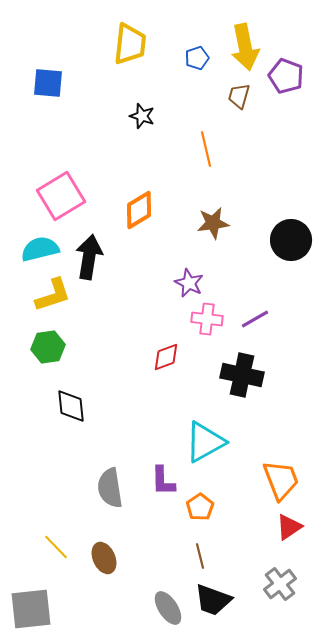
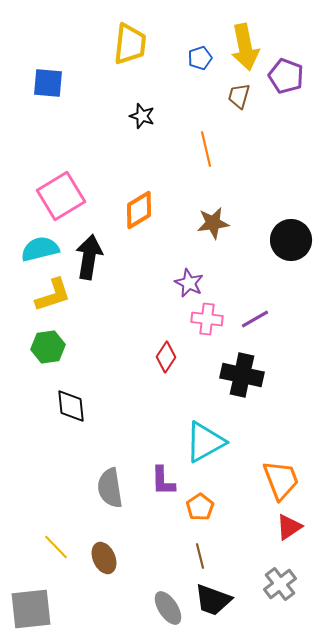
blue pentagon: moved 3 px right
red diamond: rotated 36 degrees counterclockwise
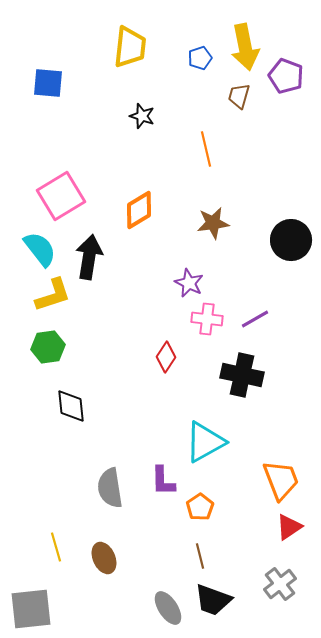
yellow trapezoid: moved 3 px down
cyan semicircle: rotated 66 degrees clockwise
yellow line: rotated 28 degrees clockwise
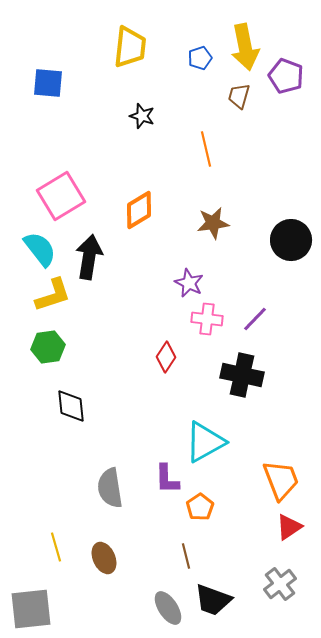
purple line: rotated 16 degrees counterclockwise
purple L-shape: moved 4 px right, 2 px up
brown line: moved 14 px left
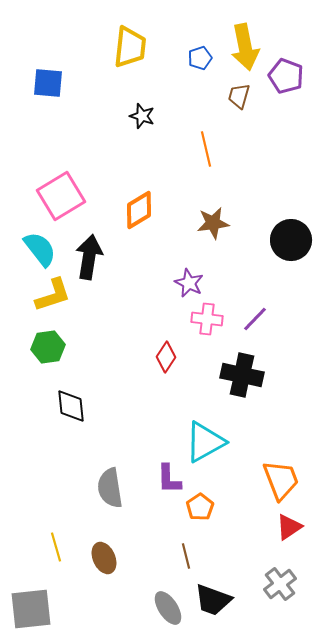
purple L-shape: moved 2 px right
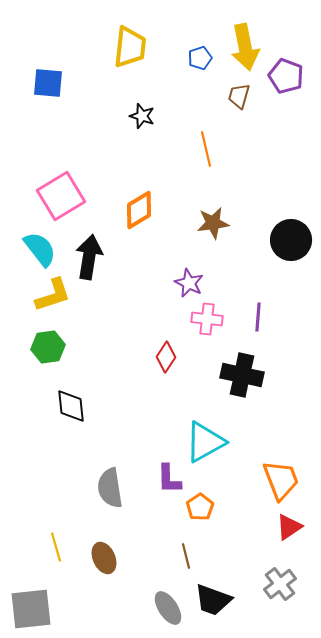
purple line: moved 3 px right, 2 px up; rotated 40 degrees counterclockwise
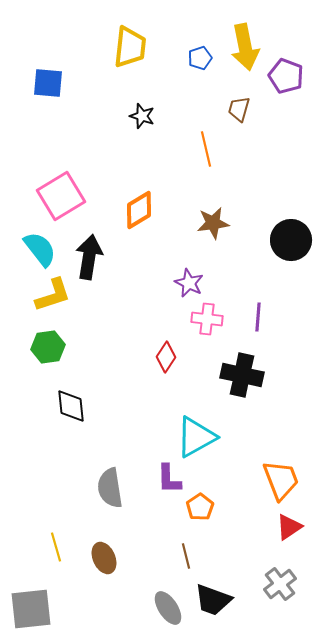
brown trapezoid: moved 13 px down
cyan triangle: moved 9 px left, 5 px up
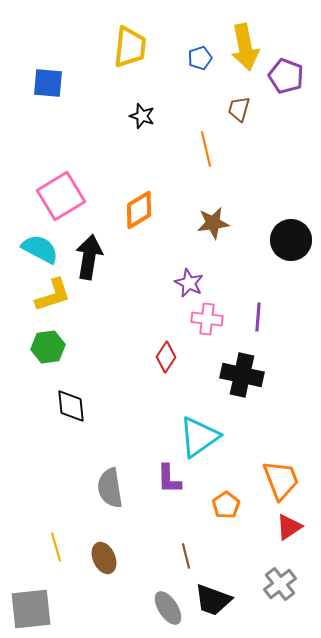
cyan semicircle: rotated 24 degrees counterclockwise
cyan triangle: moved 3 px right; rotated 6 degrees counterclockwise
orange pentagon: moved 26 px right, 2 px up
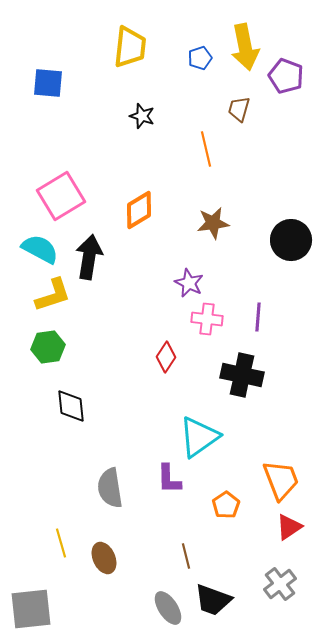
yellow line: moved 5 px right, 4 px up
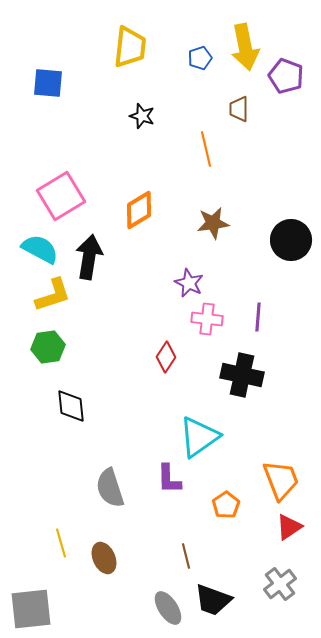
brown trapezoid: rotated 16 degrees counterclockwise
gray semicircle: rotated 9 degrees counterclockwise
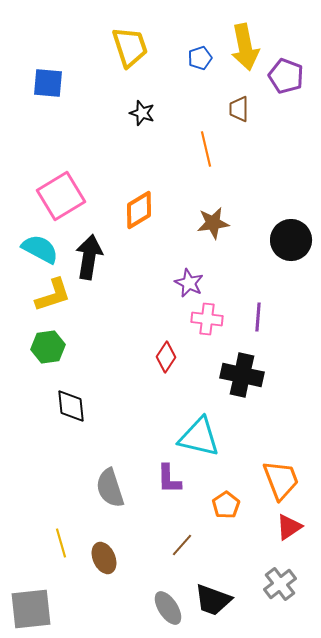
yellow trapezoid: rotated 24 degrees counterclockwise
black star: moved 3 px up
cyan triangle: rotated 48 degrees clockwise
brown line: moved 4 px left, 11 px up; rotated 55 degrees clockwise
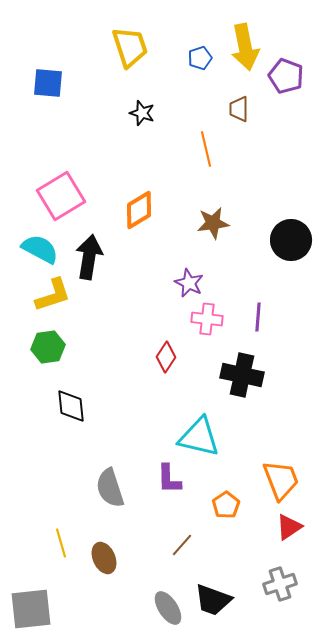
gray cross: rotated 20 degrees clockwise
